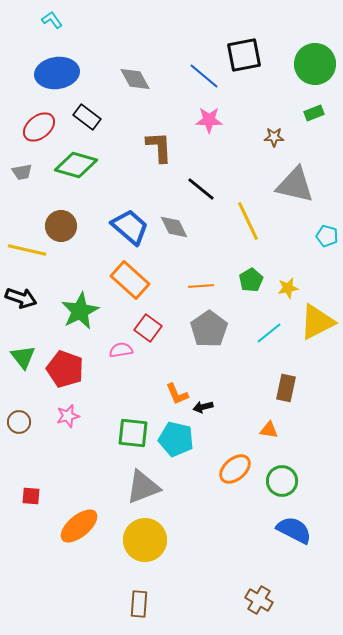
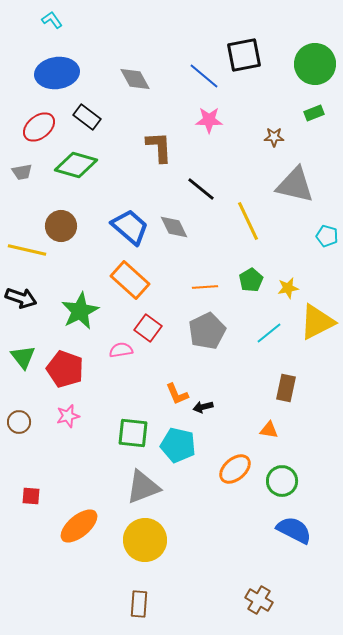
orange line at (201, 286): moved 4 px right, 1 px down
gray pentagon at (209, 329): moved 2 px left, 2 px down; rotated 9 degrees clockwise
cyan pentagon at (176, 439): moved 2 px right, 6 px down
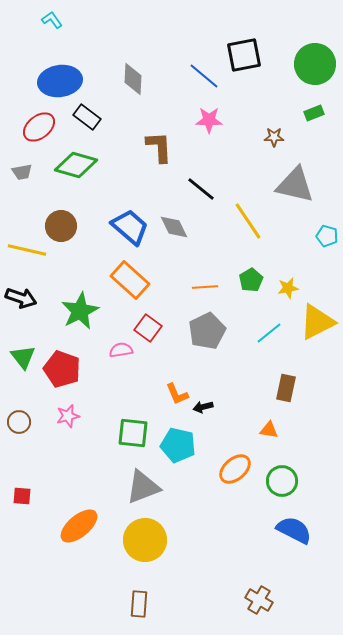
blue ellipse at (57, 73): moved 3 px right, 8 px down
gray diamond at (135, 79): moved 2 px left; rotated 32 degrees clockwise
yellow line at (248, 221): rotated 9 degrees counterclockwise
red pentagon at (65, 369): moved 3 px left
red square at (31, 496): moved 9 px left
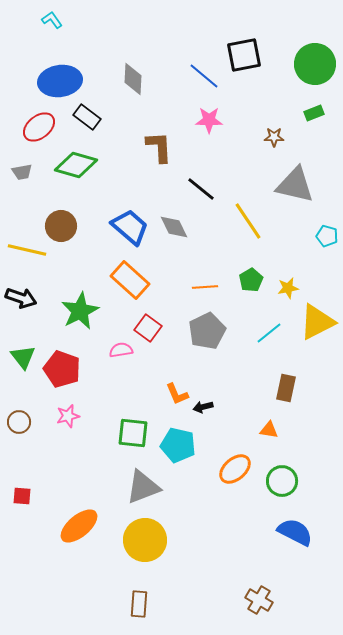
blue semicircle at (294, 530): moved 1 px right, 2 px down
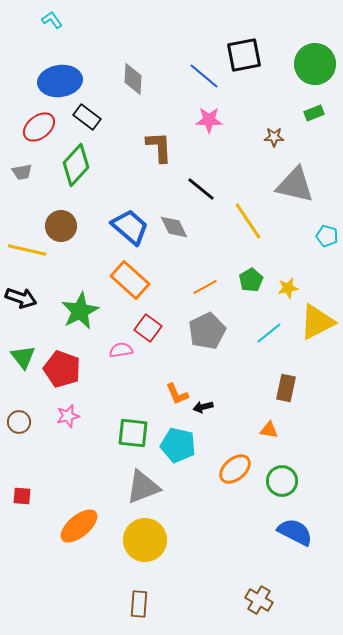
green diamond at (76, 165): rotated 63 degrees counterclockwise
orange line at (205, 287): rotated 25 degrees counterclockwise
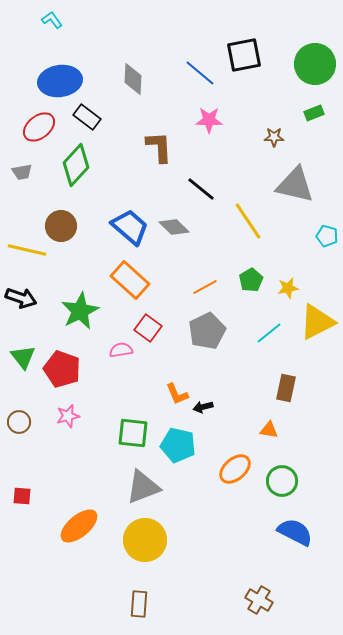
blue line at (204, 76): moved 4 px left, 3 px up
gray diamond at (174, 227): rotated 20 degrees counterclockwise
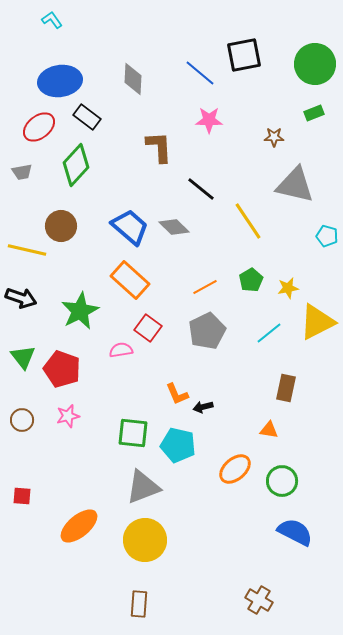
brown circle at (19, 422): moved 3 px right, 2 px up
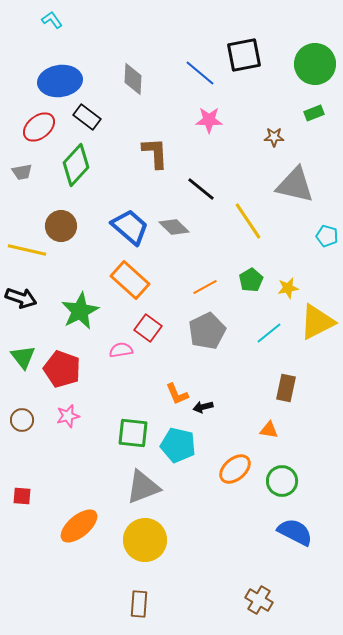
brown L-shape at (159, 147): moved 4 px left, 6 px down
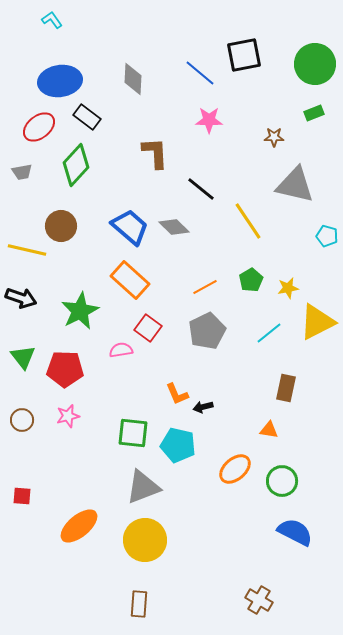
red pentagon at (62, 369): moved 3 px right; rotated 18 degrees counterclockwise
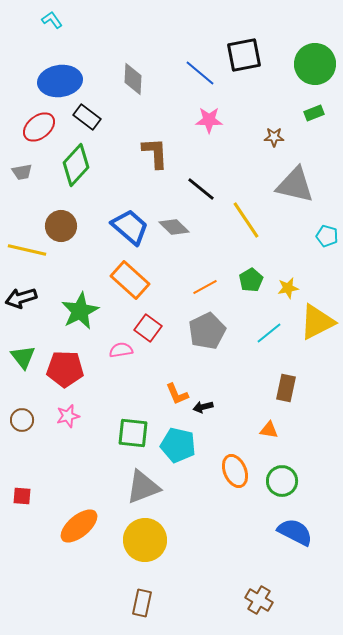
yellow line at (248, 221): moved 2 px left, 1 px up
black arrow at (21, 298): rotated 144 degrees clockwise
orange ellipse at (235, 469): moved 2 px down; rotated 72 degrees counterclockwise
brown rectangle at (139, 604): moved 3 px right, 1 px up; rotated 8 degrees clockwise
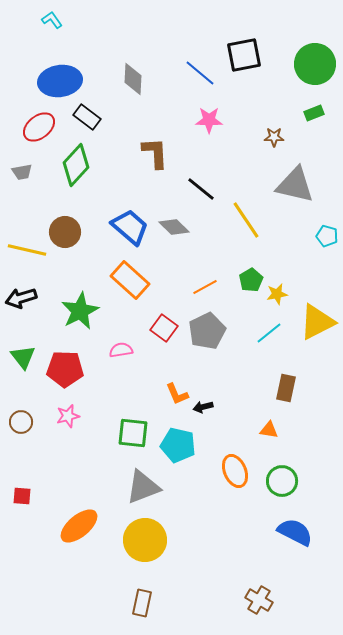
brown circle at (61, 226): moved 4 px right, 6 px down
yellow star at (288, 288): moved 11 px left, 6 px down
red square at (148, 328): moved 16 px right
brown circle at (22, 420): moved 1 px left, 2 px down
